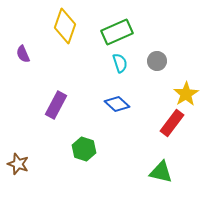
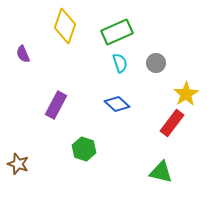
gray circle: moved 1 px left, 2 px down
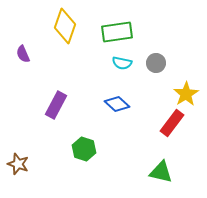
green rectangle: rotated 16 degrees clockwise
cyan semicircle: moved 2 px right; rotated 120 degrees clockwise
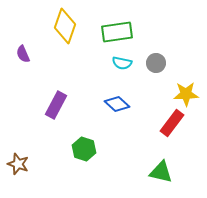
yellow star: rotated 30 degrees clockwise
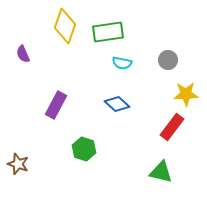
green rectangle: moved 9 px left
gray circle: moved 12 px right, 3 px up
red rectangle: moved 4 px down
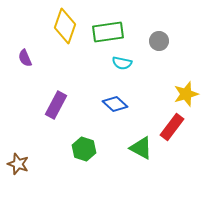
purple semicircle: moved 2 px right, 4 px down
gray circle: moved 9 px left, 19 px up
yellow star: rotated 15 degrees counterclockwise
blue diamond: moved 2 px left
green triangle: moved 20 px left, 24 px up; rotated 15 degrees clockwise
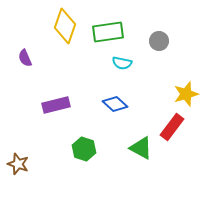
purple rectangle: rotated 48 degrees clockwise
